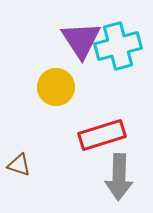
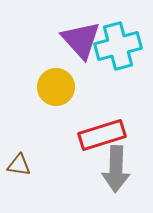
purple triangle: rotated 9 degrees counterclockwise
brown triangle: rotated 10 degrees counterclockwise
gray arrow: moved 3 px left, 8 px up
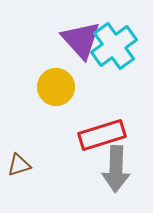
cyan cross: moved 4 px left; rotated 21 degrees counterclockwise
brown triangle: rotated 25 degrees counterclockwise
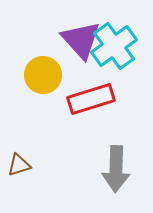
yellow circle: moved 13 px left, 12 px up
red rectangle: moved 11 px left, 36 px up
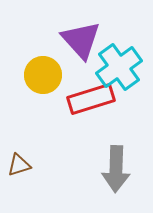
cyan cross: moved 5 px right, 21 px down
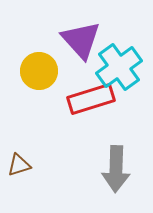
yellow circle: moved 4 px left, 4 px up
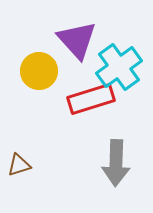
purple triangle: moved 4 px left
gray arrow: moved 6 px up
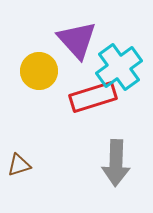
red rectangle: moved 2 px right, 2 px up
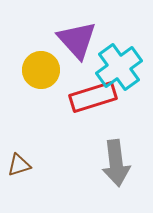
yellow circle: moved 2 px right, 1 px up
gray arrow: rotated 9 degrees counterclockwise
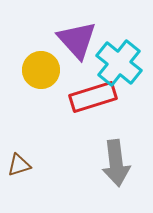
cyan cross: moved 4 px up; rotated 15 degrees counterclockwise
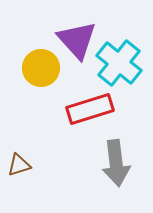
yellow circle: moved 2 px up
red rectangle: moved 3 px left, 12 px down
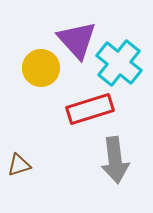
gray arrow: moved 1 px left, 3 px up
